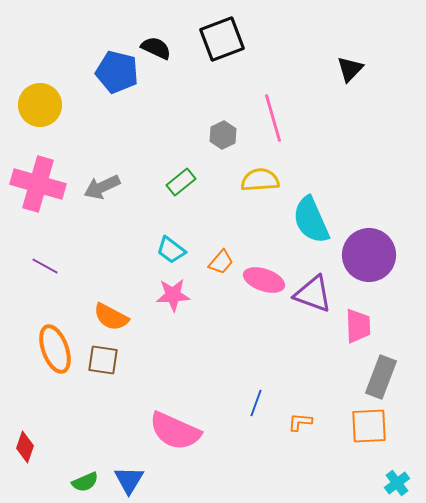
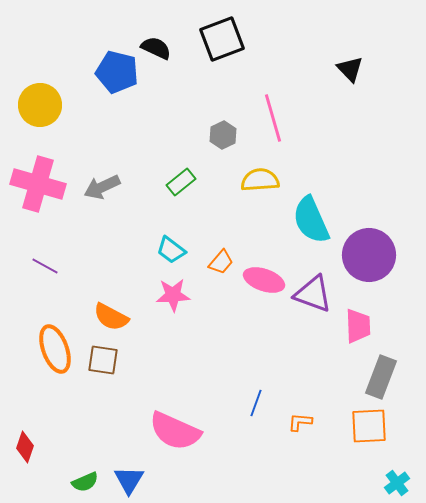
black triangle: rotated 28 degrees counterclockwise
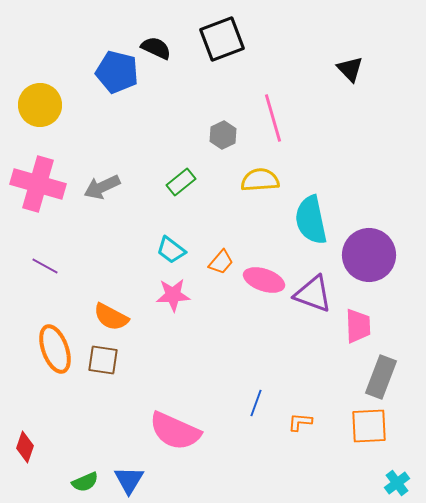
cyan semicircle: rotated 12 degrees clockwise
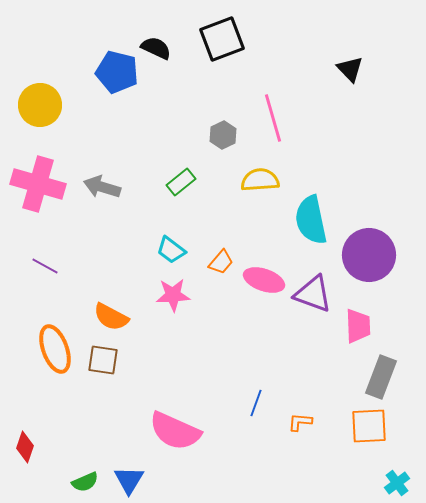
gray arrow: rotated 42 degrees clockwise
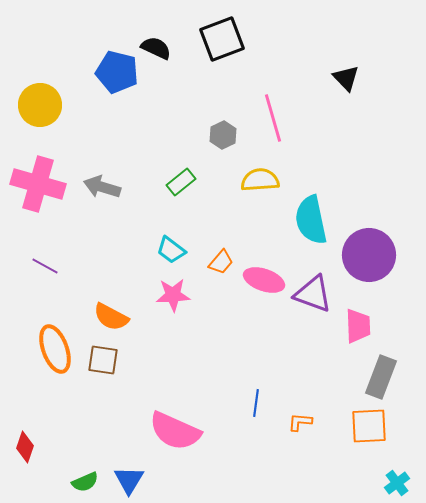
black triangle: moved 4 px left, 9 px down
blue line: rotated 12 degrees counterclockwise
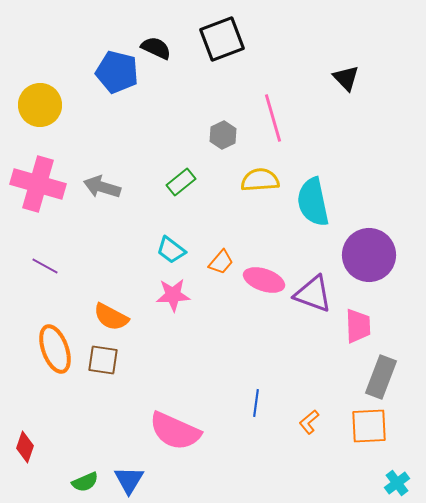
cyan semicircle: moved 2 px right, 18 px up
orange L-shape: moved 9 px right; rotated 45 degrees counterclockwise
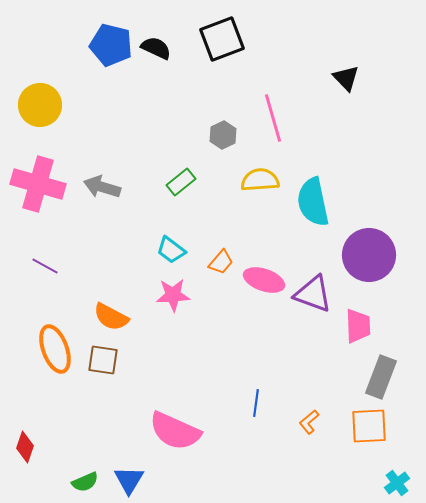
blue pentagon: moved 6 px left, 27 px up
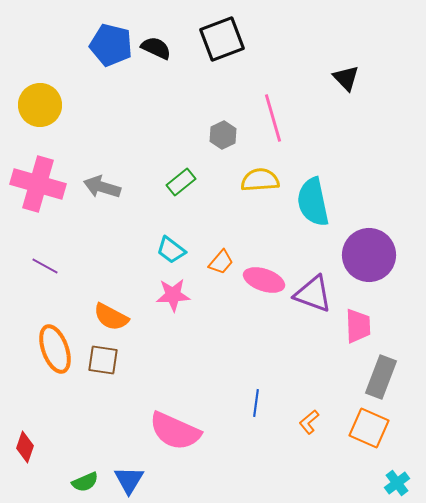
orange square: moved 2 px down; rotated 27 degrees clockwise
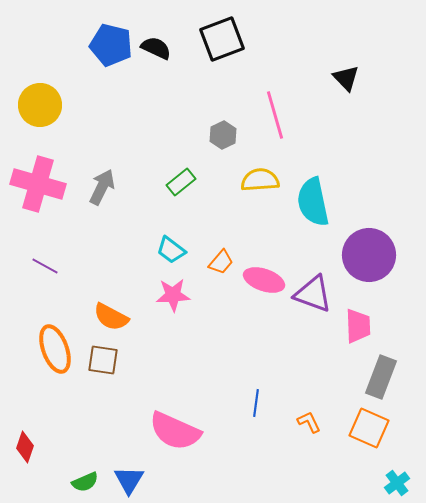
pink line: moved 2 px right, 3 px up
gray arrow: rotated 99 degrees clockwise
orange L-shape: rotated 105 degrees clockwise
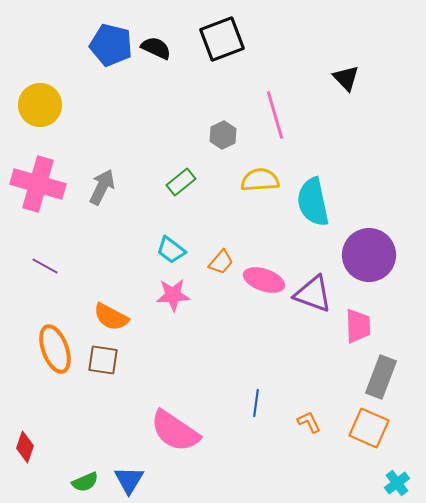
pink semicircle: rotated 10 degrees clockwise
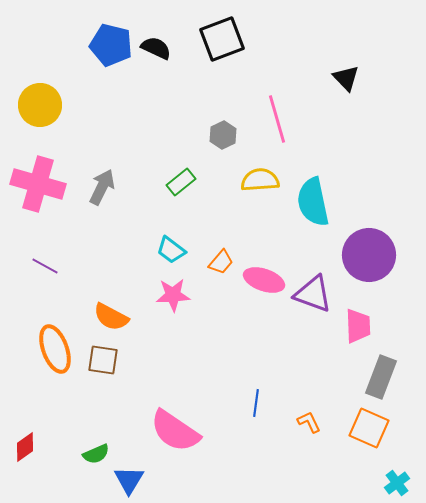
pink line: moved 2 px right, 4 px down
red diamond: rotated 36 degrees clockwise
green semicircle: moved 11 px right, 28 px up
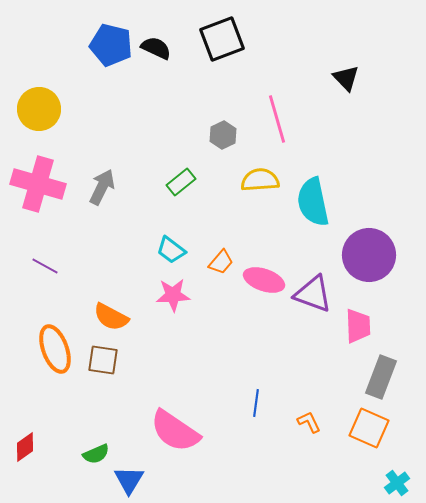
yellow circle: moved 1 px left, 4 px down
